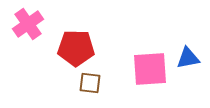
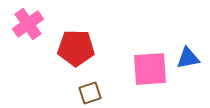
brown square: moved 10 px down; rotated 25 degrees counterclockwise
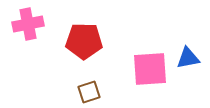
pink cross: rotated 24 degrees clockwise
red pentagon: moved 8 px right, 7 px up
brown square: moved 1 px left, 1 px up
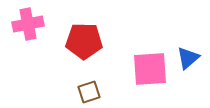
blue triangle: rotated 30 degrees counterclockwise
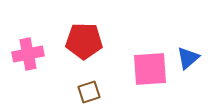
pink cross: moved 30 px down
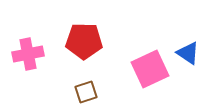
blue triangle: moved 5 px up; rotated 45 degrees counterclockwise
pink square: rotated 21 degrees counterclockwise
brown square: moved 3 px left
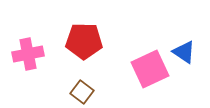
blue triangle: moved 4 px left, 1 px up
brown square: moved 4 px left; rotated 35 degrees counterclockwise
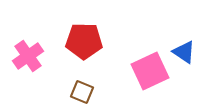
pink cross: moved 2 px down; rotated 24 degrees counterclockwise
pink square: moved 2 px down
brown square: rotated 15 degrees counterclockwise
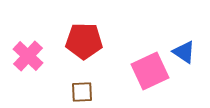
pink cross: rotated 12 degrees counterclockwise
brown square: rotated 25 degrees counterclockwise
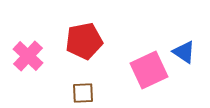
red pentagon: rotated 12 degrees counterclockwise
pink square: moved 1 px left, 1 px up
brown square: moved 1 px right, 1 px down
